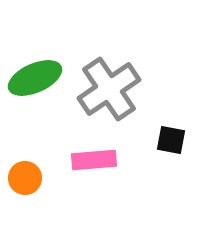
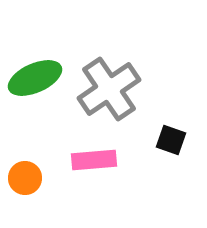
black square: rotated 8 degrees clockwise
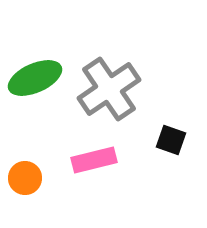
pink rectangle: rotated 9 degrees counterclockwise
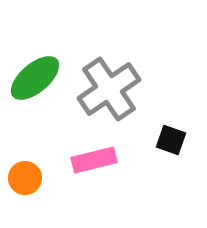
green ellipse: rotated 16 degrees counterclockwise
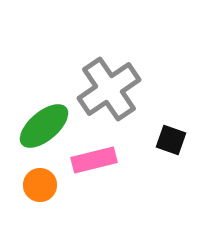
green ellipse: moved 9 px right, 48 px down
orange circle: moved 15 px right, 7 px down
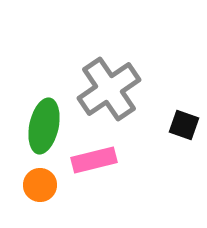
green ellipse: rotated 38 degrees counterclockwise
black square: moved 13 px right, 15 px up
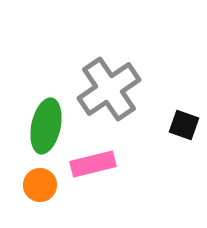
green ellipse: moved 2 px right
pink rectangle: moved 1 px left, 4 px down
